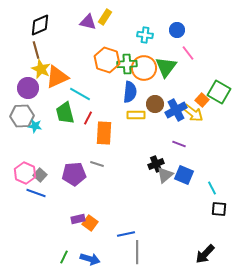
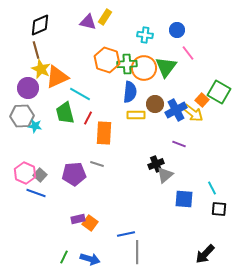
blue square at (184, 175): moved 24 px down; rotated 18 degrees counterclockwise
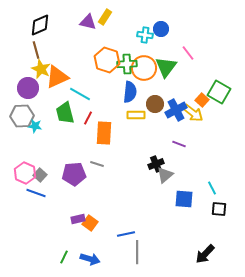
blue circle at (177, 30): moved 16 px left, 1 px up
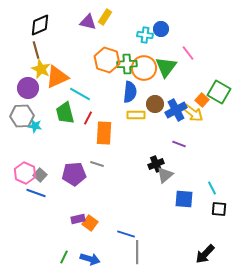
blue line at (126, 234): rotated 30 degrees clockwise
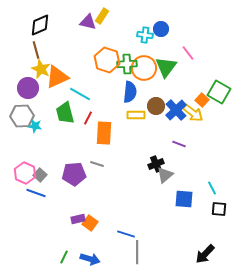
yellow rectangle at (105, 17): moved 3 px left, 1 px up
brown circle at (155, 104): moved 1 px right, 2 px down
blue cross at (176, 110): rotated 15 degrees counterclockwise
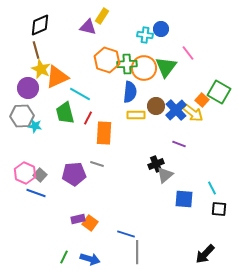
purple triangle at (88, 22): moved 5 px down
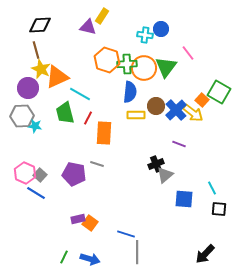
black diamond at (40, 25): rotated 20 degrees clockwise
purple pentagon at (74, 174): rotated 15 degrees clockwise
blue line at (36, 193): rotated 12 degrees clockwise
